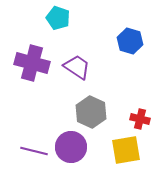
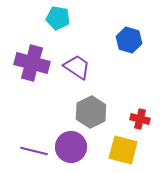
cyan pentagon: rotated 10 degrees counterclockwise
blue hexagon: moved 1 px left, 1 px up
gray hexagon: rotated 8 degrees clockwise
yellow square: moved 3 px left; rotated 24 degrees clockwise
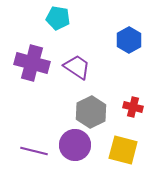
blue hexagon: rotated 15 degrees clockwise
red cross: moved 7 px left, 12 px up
purple circle: moved 4 px right, 2 px up
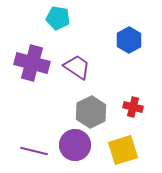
yellow square: rotated 32 degrees counterclockwise
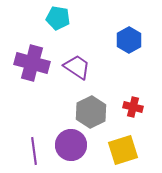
purple circle: moved 4 px left
purple line: rotated 68 degrees clockwise
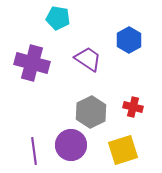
purple trapezoid: moved 11 px right, 8 px up
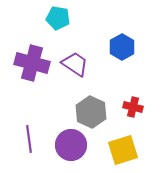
blue hexagon: moved 7 px left, 7 px down
purple trapezoid: moved 13 px left, 5 px down
gray hexagon: rotated 8 degrees counterclockwise
purple line: moved 5 px left, 12 px up
